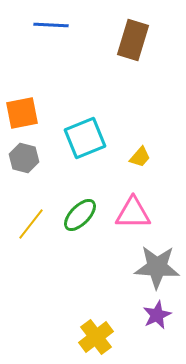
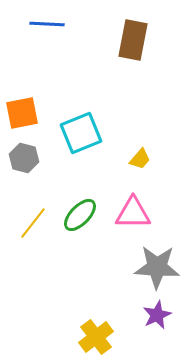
blue line: moved 4 px left, 1 px up
brown rectangle: rotated 6 degrees counterclockwise
cyan square: moved 4 px left, 5 px up
yellow trapezoid: moved 2 px down
yellow line: moved 2 px right, 1 px up
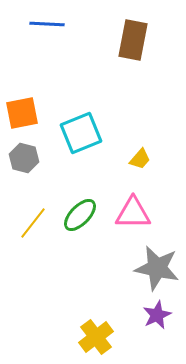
gray star: moved 1 px down; rotated 9 degrees clockwise
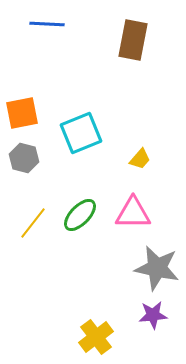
purple star: moved 4 px left; rotated 20 degrees clockwise
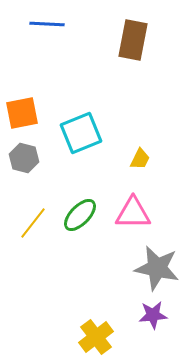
yellow trapezoid: rotated 15 degrees counterclockwise
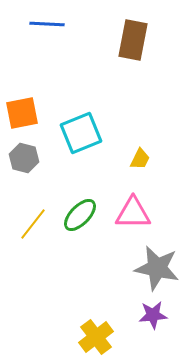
yellow line: moved 1 px down
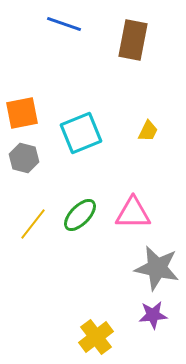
blue line: moved 17 px right; rotated 16 degrees clockwise
yellow trapezoid: moved 8 px right, 28 px up
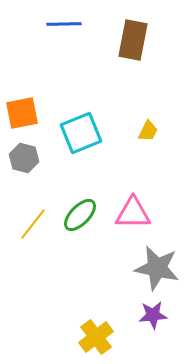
blue line: rotated 20 degrees counterclockwise
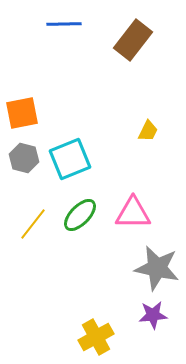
brown rectangle: rotated 27 degrees clockwise
cyan square: moved 11 px left, 26 px down
yellow cross: rotated 8 degrees clockwise
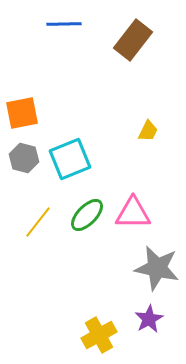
green ellipse: moved 7 px right
yellow line: moved 5 px right, 2 px up
purple star: moved 4 px left, 4 px down; rotated 24 degrees counterclockwise
yellow cross: moved 3 px right, 2 px up
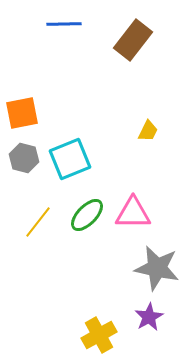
purple star: moved 2 px up
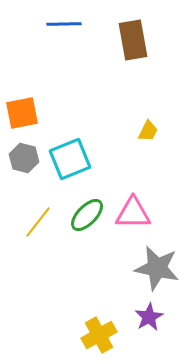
brown rectangle: rotated 48 degrees counterclockwise
